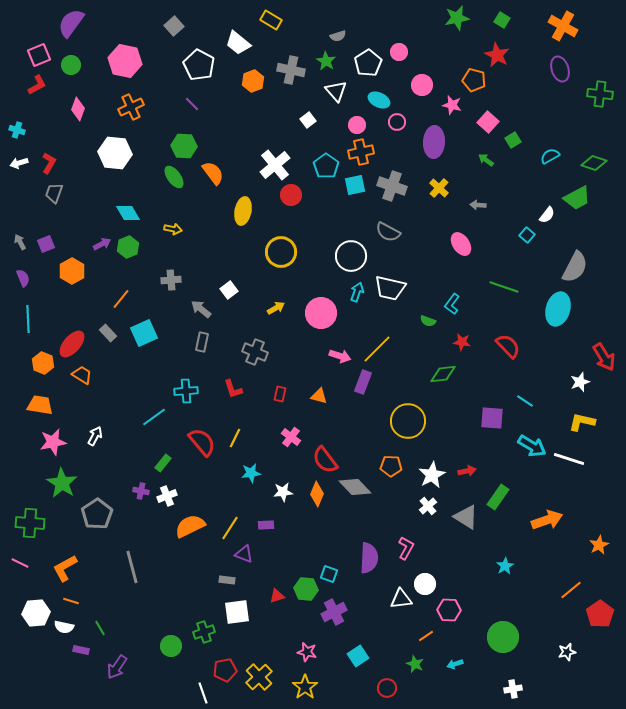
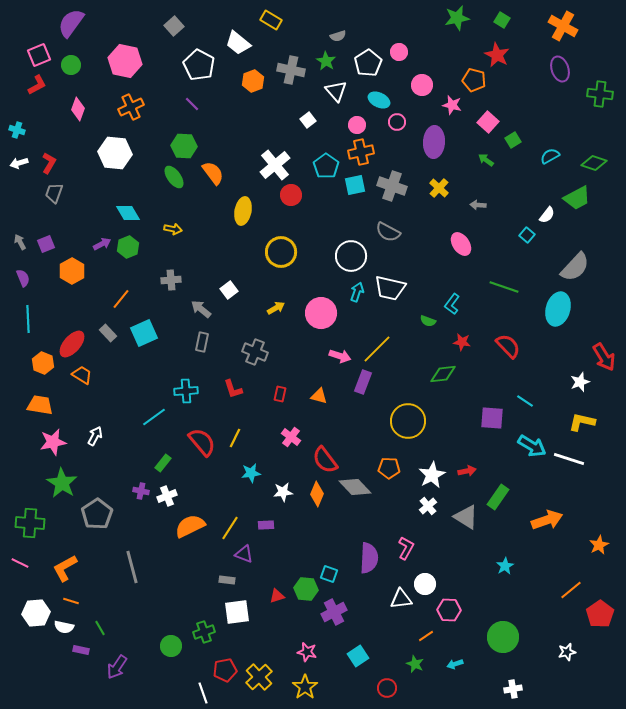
gray semicircle at (575, 267): rotated 16 degrees clockwise
orange pentagon at (391, 466): moved 2 px left, 2 px down
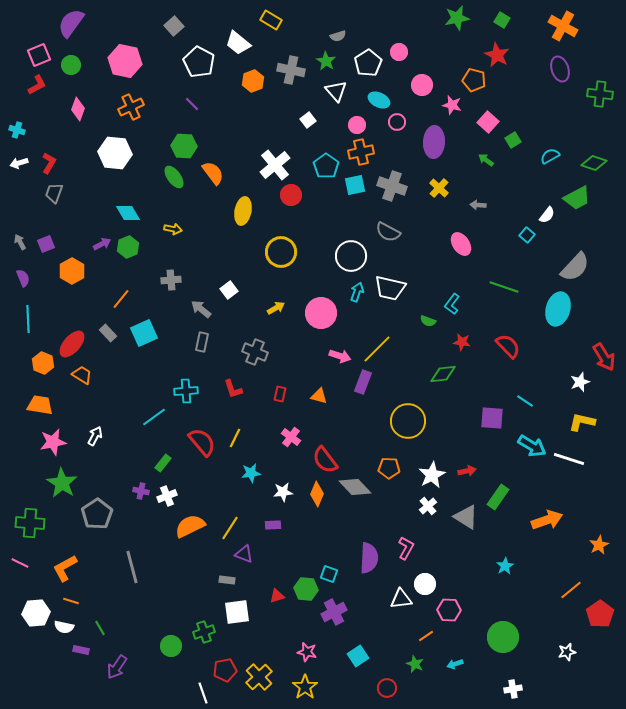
white pentagon at (199, 65): moved 3 px up
purple rectangle at (266, 525): moved 7 px right
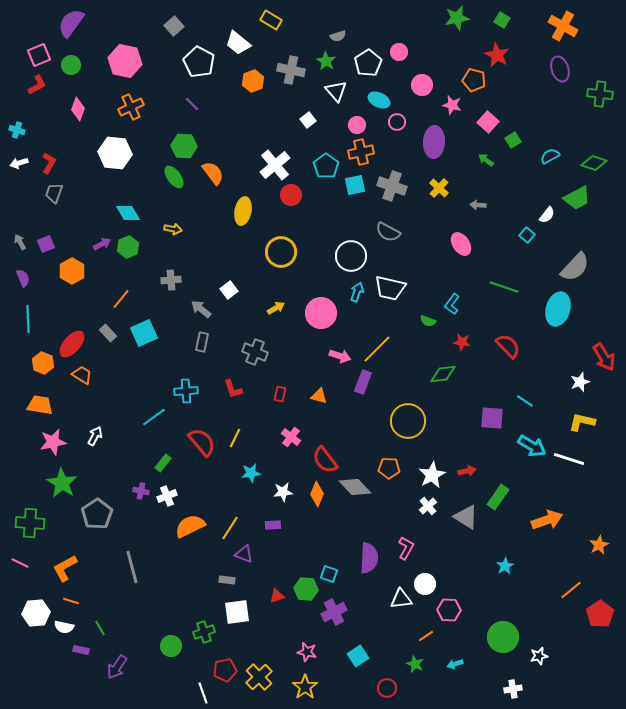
white star at (567, 652): moved 28 px left, 4 px down
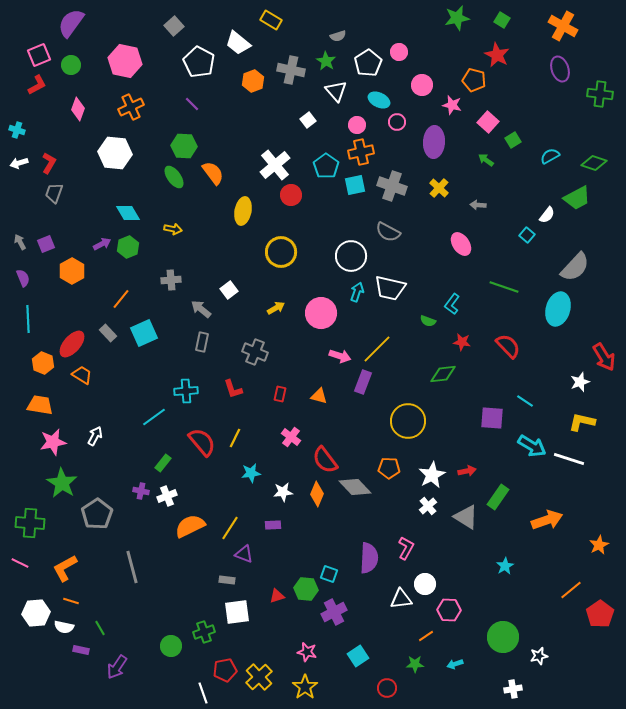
green star at (415, 664): rotated 24 degrees counterclockwise
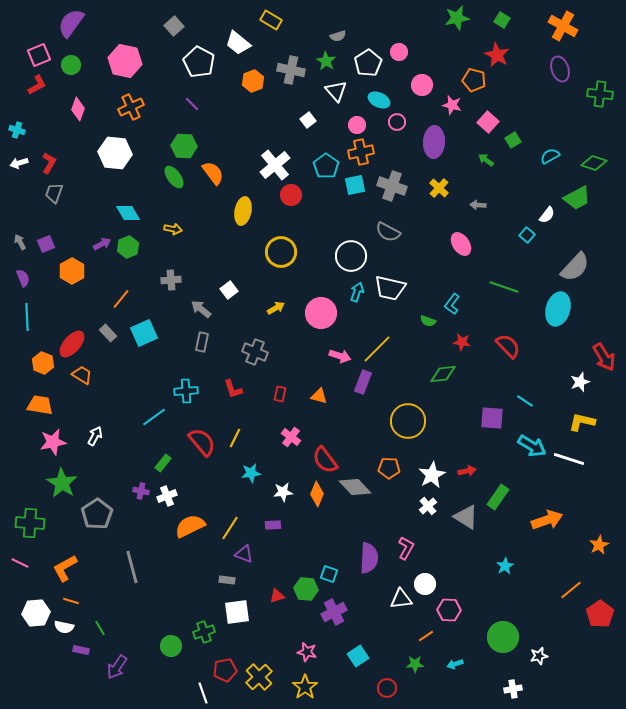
cyan line at (28, 319): moved 1 px left, 2 px up
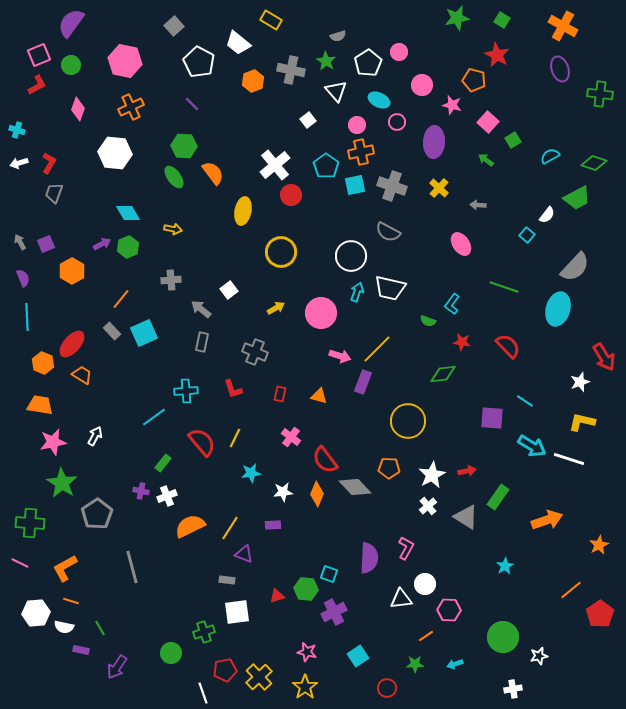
gray rectangle at (108, 333): moved 4 px right, 2 px up
green circle at (171, 646): moved 7 px down
